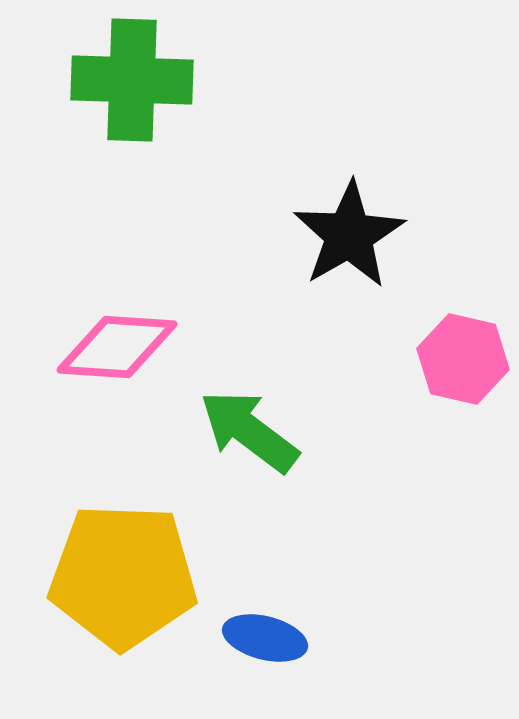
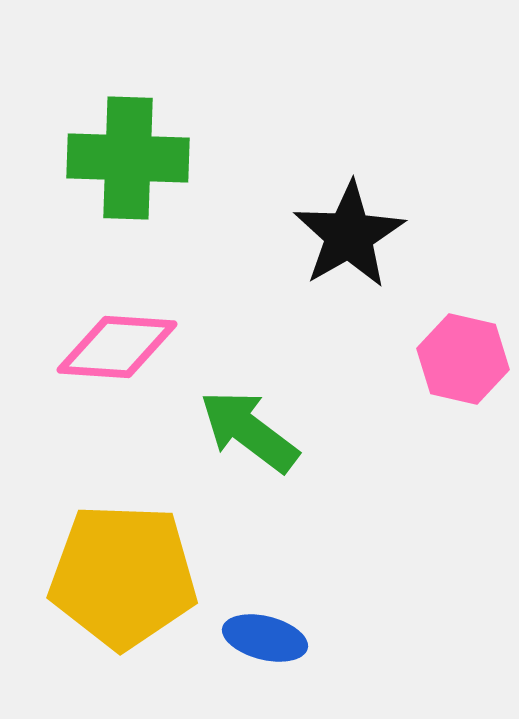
green cross: moved 4 px left, 78 px down
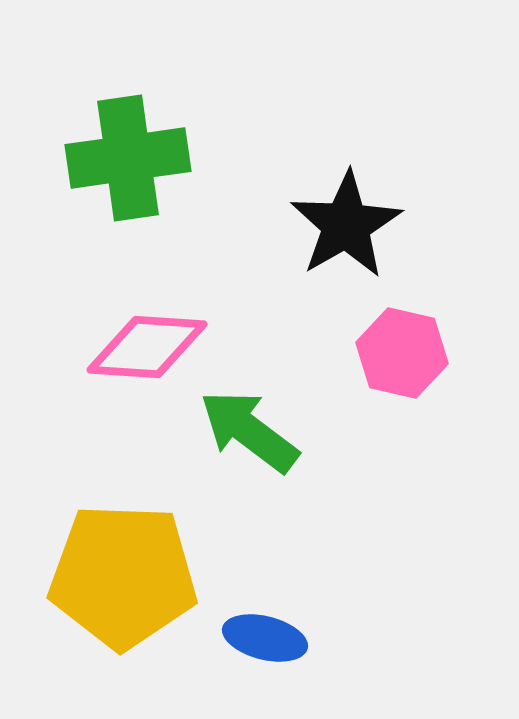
green cross: rotated 10 degrees counterclockwise
black star: moved 3 px left, 10 px up
pink diamond: moved 30 px right
pink hexagon: moved 61 px left, 6 px up
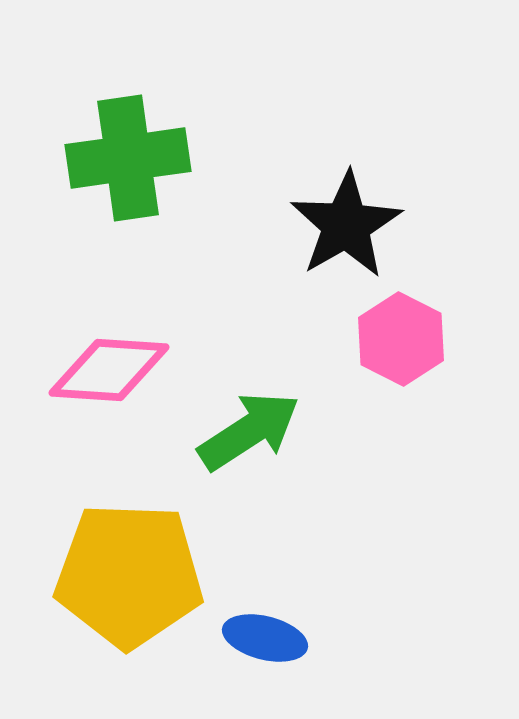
pink diamond: moved 38 px left, 23 px down
pink hexagon: moved 1 px left, 14 px up; rotated 14 degrees clockwise
green arrow: rotated 110 degrees clockwise
yellow pentagon: moved 6 px right, 1 px up
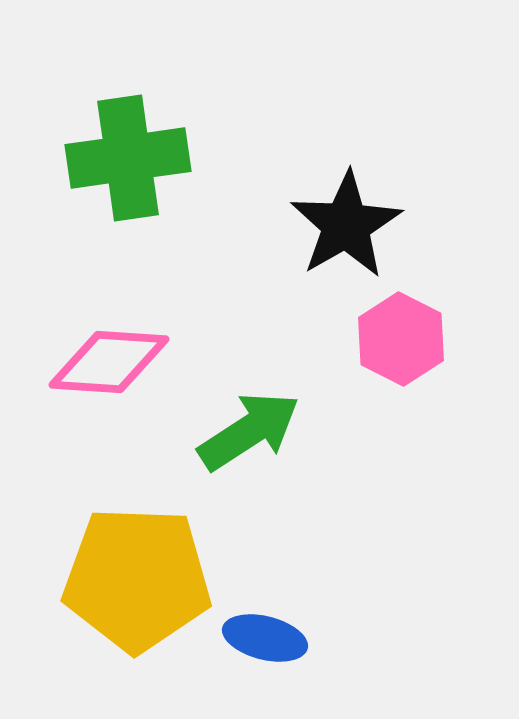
pink diamond: moved 8 px up
yellow pentagon: moved 8 px right, 4 px down
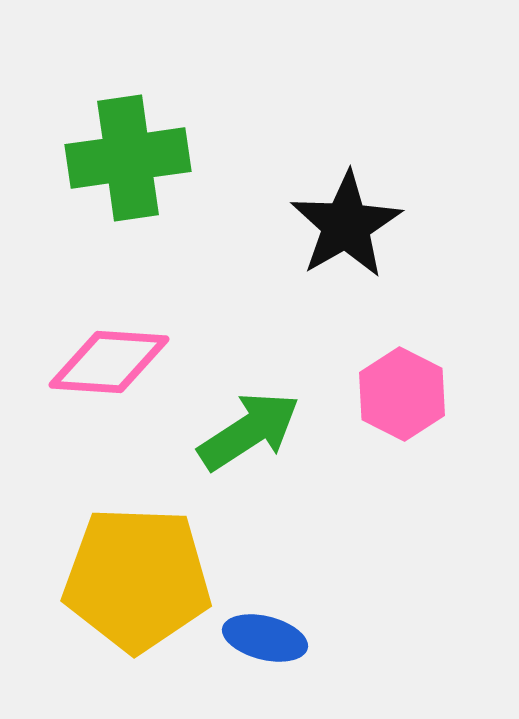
pink hexagon: moved 1 px right, 55 px down
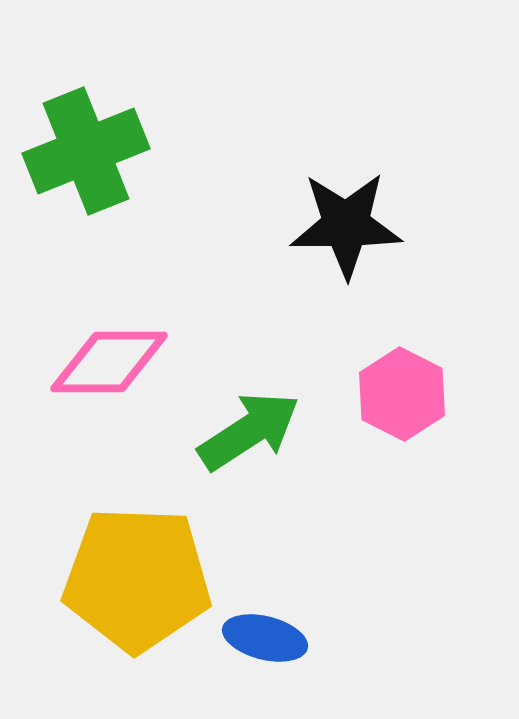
green cross: moved 42 px left, 7 px up; rotated 14 degrees counterclockwise
black star: rotated 30 degrees clockwise
pink diamond: rotated 4 degrees counterclockwise
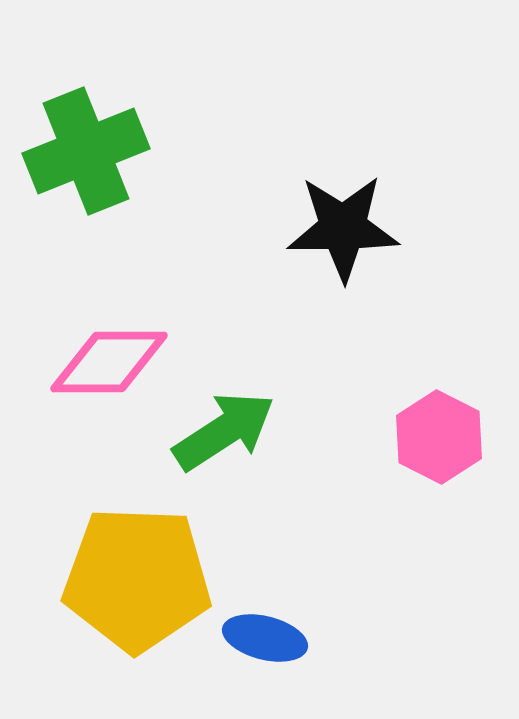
black star: moved 3 px left, 3 px down
pink hexagon: moved 37 px right, 43 px down
green arrow: moved 25 px left
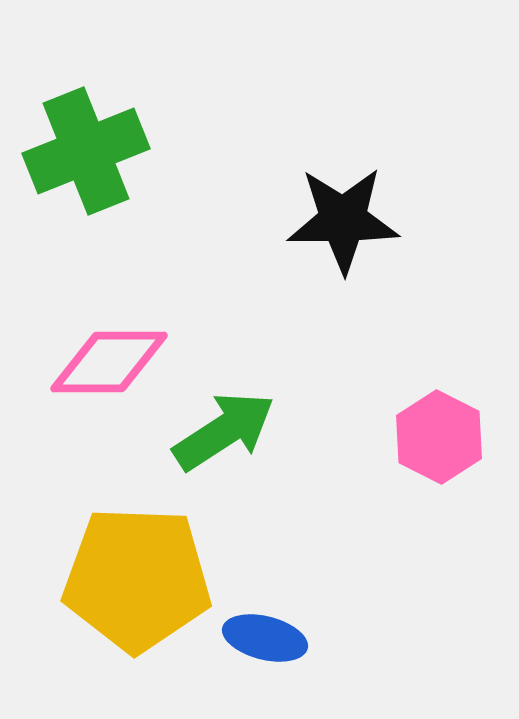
black star: moved 8 px up
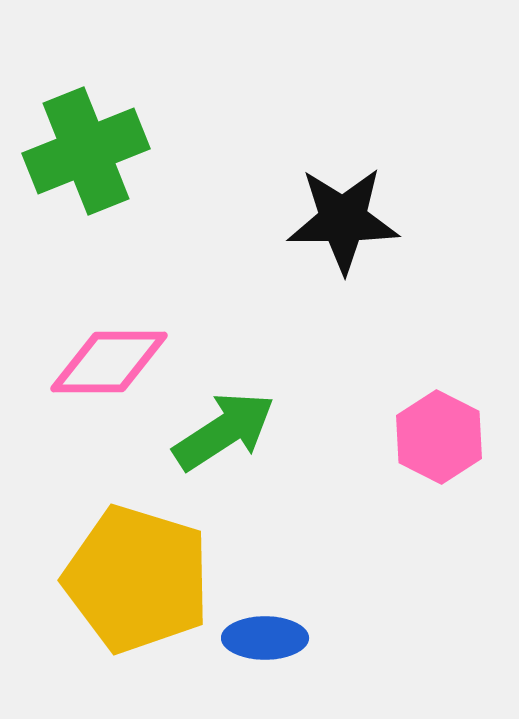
yellow pentagon: rotated 15 degrees clockwise
blue ellipse: rotated 14 degrees counterclockwise
